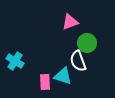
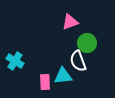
cyan triangle: rotated 24 degrees counterclockwise
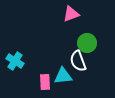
pink triangle: moved 1 px right, 8 px up
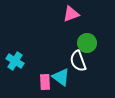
cyan triangle: moved 2 px left, 1 px down; rotated 42 degrees clockwise
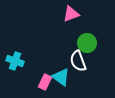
cyan cross: rotated 12 degrees counterclockwise
pink rectangle: rotated 28 degrees clockwise
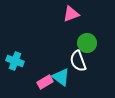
pink rectangle: rotated 35 degrees clockwise
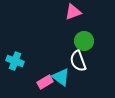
pink triangle: moved 2 px right, 2 px up
green circle: moved 3 px left, 2 px up
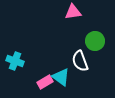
pink triangle: rotated 12 degrees clockwise
green circle: moved 11 px right
white semicircle: moved 2 px right
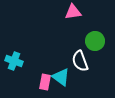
cyan cross: moved 1 px left
pink rectangle: rotated 49 degrees counterclockwise
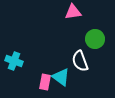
green circle: moved 2 px up
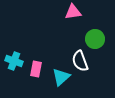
cyan triangle: rotated 42 degrees clockwise
pink rectangle: moved 9 px left, 13 px up
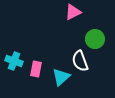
pink triangle: rotated 18 degrees counterclockwise
